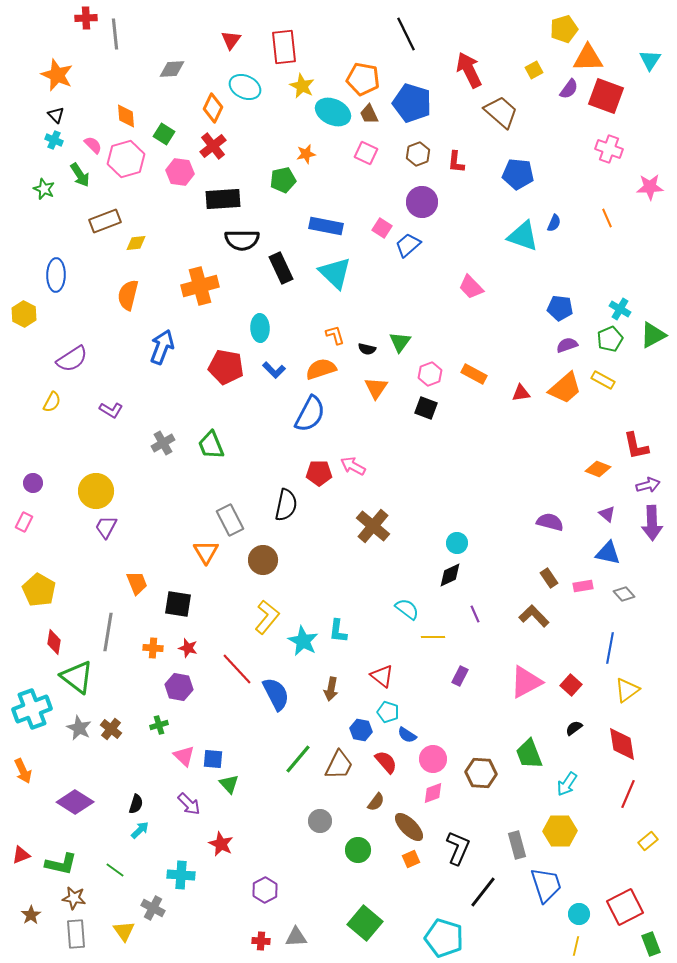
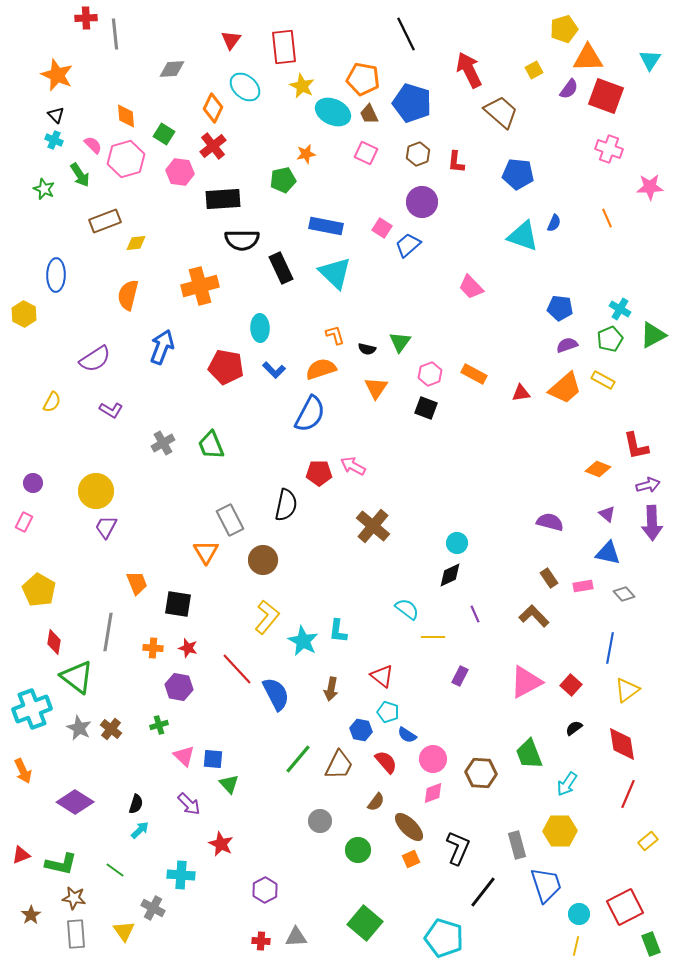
cyan ellipse at (245, 87): rotated 16 degrees clockwise
purple semicircle at (72, 359): moved 23 px right
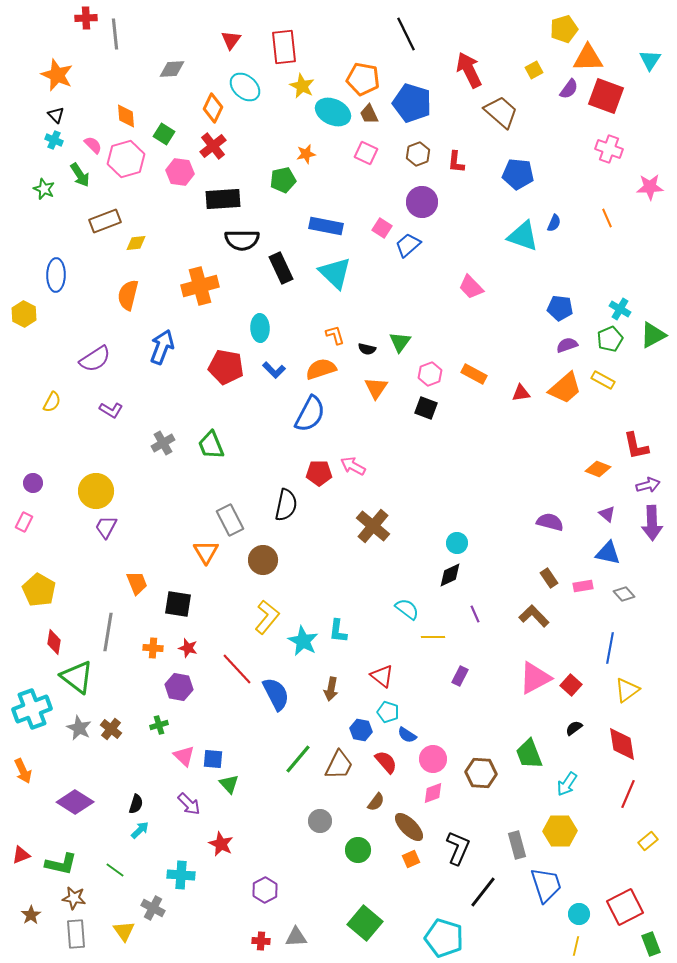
pink triangle at (526, 682): moved 9 px right, 4 px up
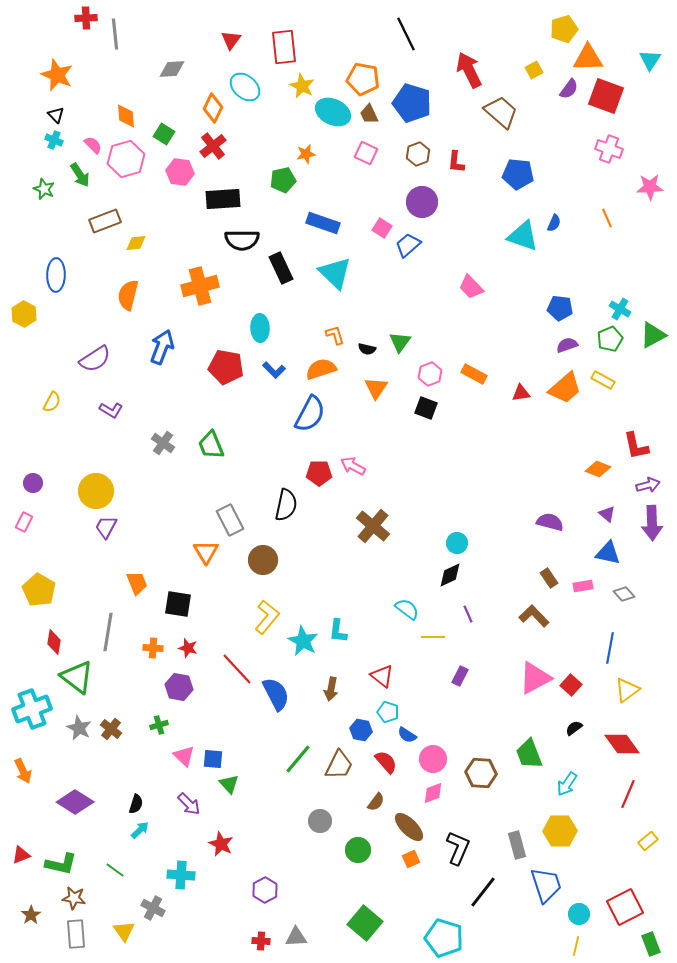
blue rectangle at (326, 226): moved 3 px left, 3 px up; rotated 8 degrees clockwise
gray cross at (163, 443): rotated 25 degrees counterclockwise
purple line at (475, 614): moved 7 px left
red diamond at (622, 744): rotated 27 degrees counterclockwise
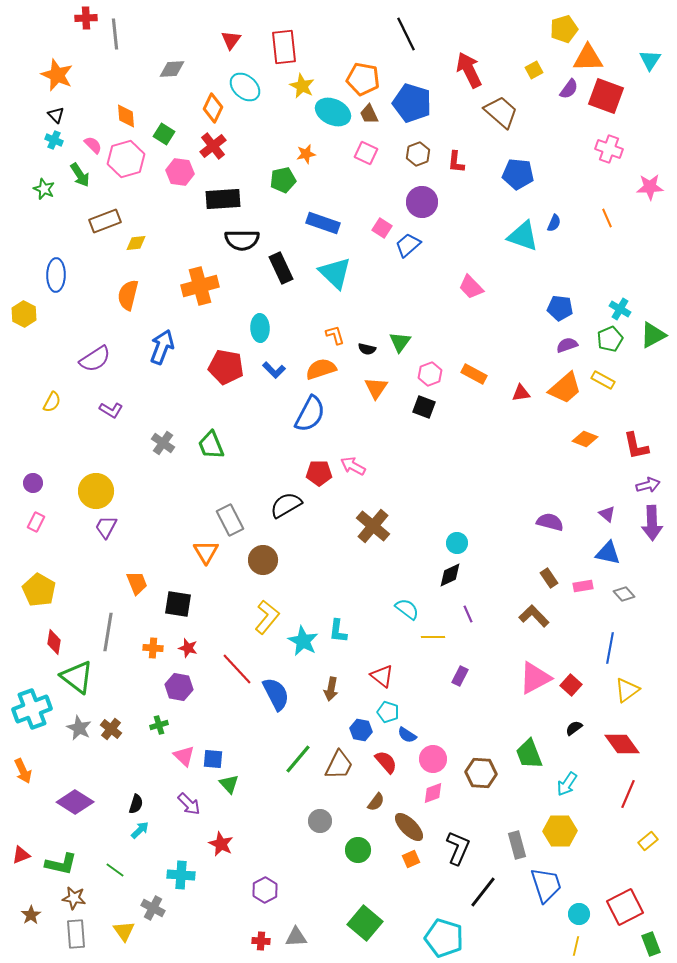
black square at (426, 408): moved 2 px left, 1 px up
orange diamond at (598, 469): moved 13 px left, 30 px up
black semicircle at (286, 505): rotated 132 degrees counterclockwise
pink rectangle at (24, 522): moved 12 px right
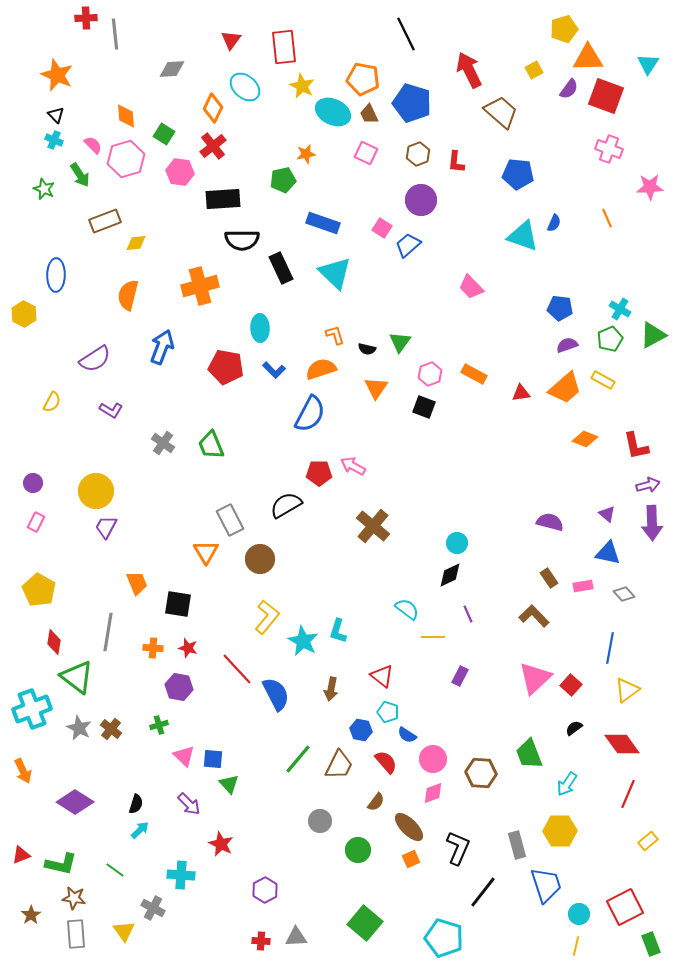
cyan triangle at (650, 60): moved 2 px left, 4 px down
purple circle at (422, 202): moved 1 px left, 2 px up
brown circle at (263, 560): moved 3 px left, 1 px up
cyan L-shape at (338, 631): rotated 10 degrees clockwise
pink triangle at (535, 678): rotated 15 degrees counterclockwise
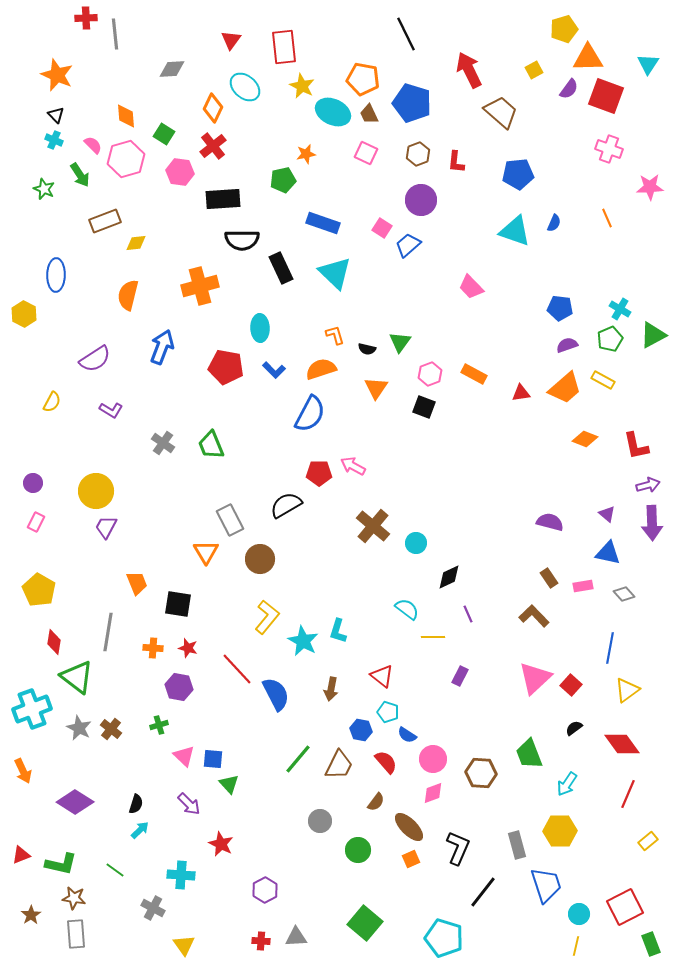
blue pentagon at (518, 174): rotated 12 degrees counterclockwise
cyan triangle at (523, 236): moved 8 px left, 5 px up
cyan circle at (457, 543): moved 41 px left
black diamond at (450, 575): moved 1 px left, 2 px down
yellow triangle at (124, 931): moved 60 px right, 14 px down
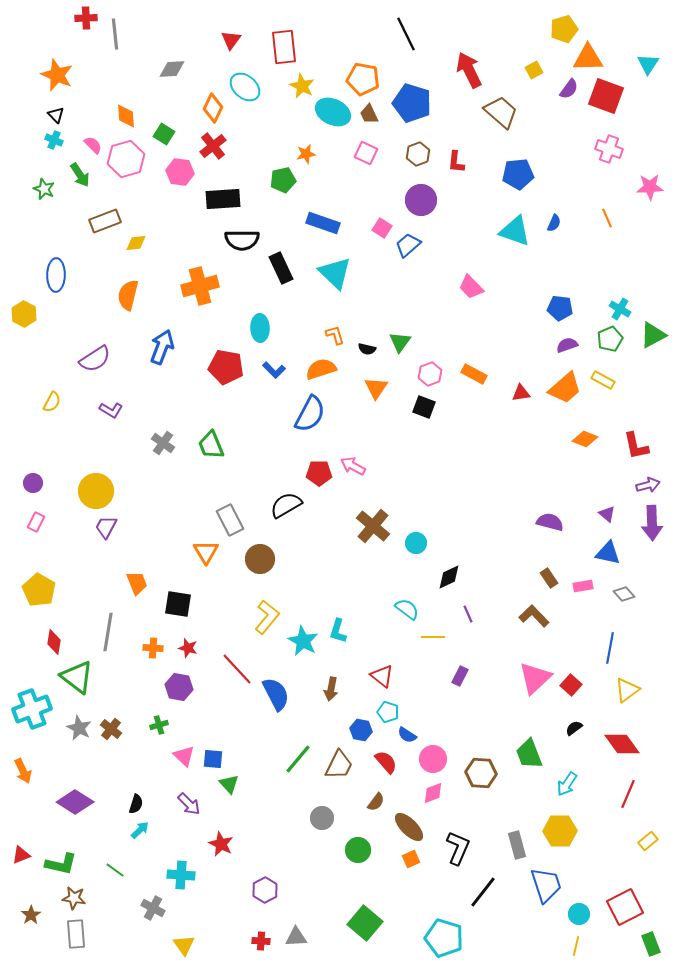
gray circle at (320, 821): moved 2 px right, 3 px up
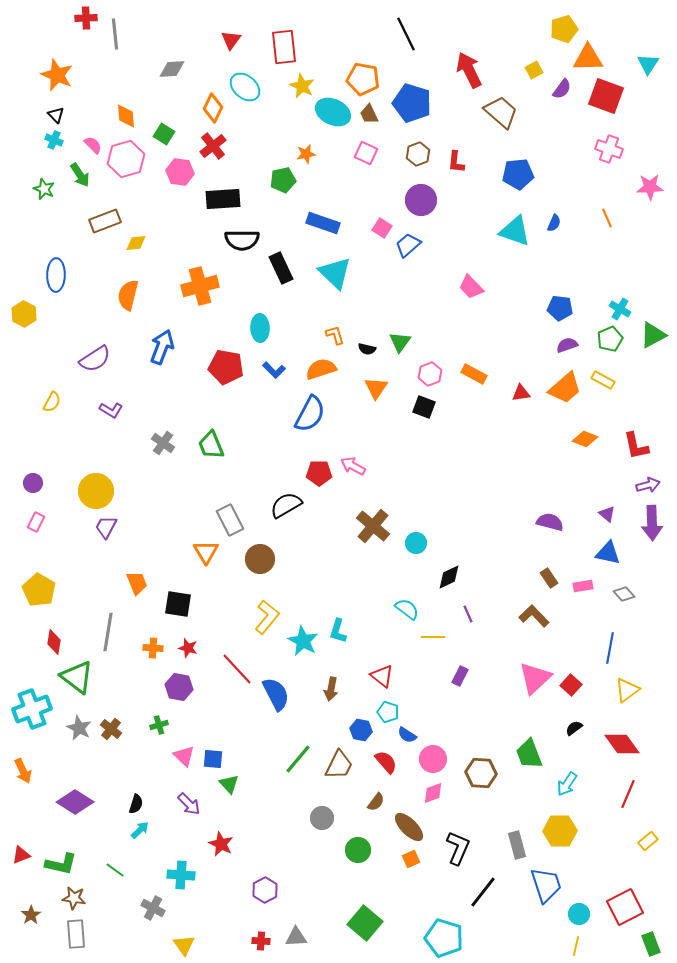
purple semicircle at (569, 89): moved 7 px left
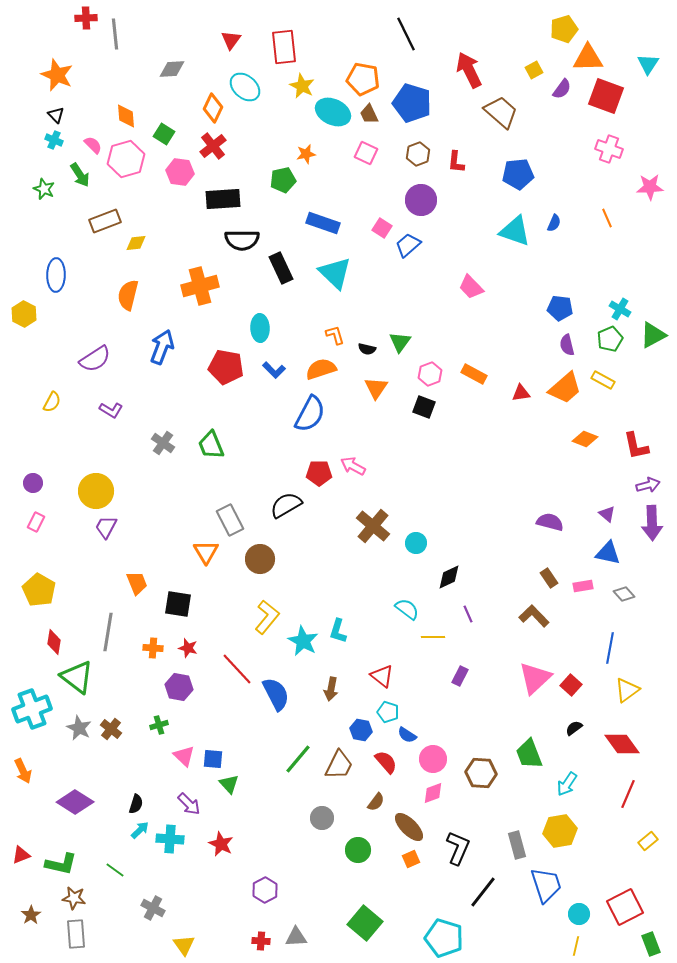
purple semicircle at (567, 345): rotated 85 degrees counterclockwise
yellow hexagon at (560, 831): rotated 8 degrees counterclockwise
cyan cross at (181, 875): moved 11 px left, 36 px up
